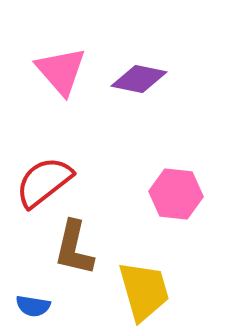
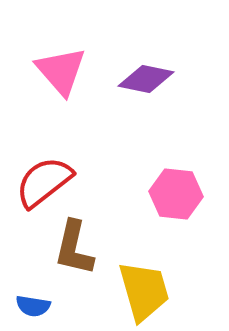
purple diamond: moved 7 px right
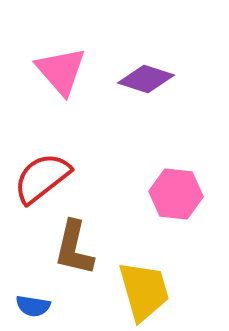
purple diamond: rotated 6 degrees clockwise
red semicircle: moved 2 px left, 4 px up
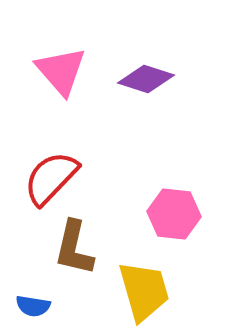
red semicircle: moved 9 px right; rotated 8 degrees counterclockwise
pink hexagon: moved 2 px left, 20 px down
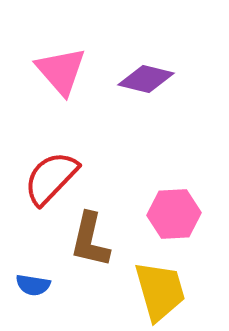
purple diamond: rotated 4 degrees counterclockwise
pink hexagon: rotated 9 degrees counterclockwise
brown L-shape: moved 16 px right, 8 px up
yellow trapezoid: moved 16 px right
blue semicircle: moved 21 px up
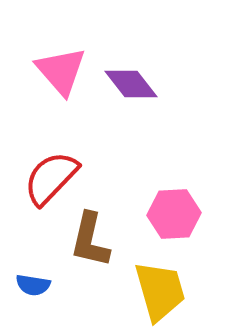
purple diamond: moved 15 px left, 5 px down; rotated 38 degrees clockwise
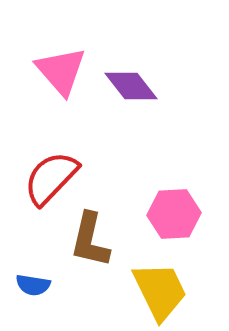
purple diamond: moved 2 px down
yellow trapezoid: rotated 10 degrees counterclockwise
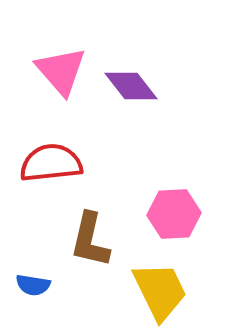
red semicircle: moved 15 px up; rotated 40 degrees clockwise
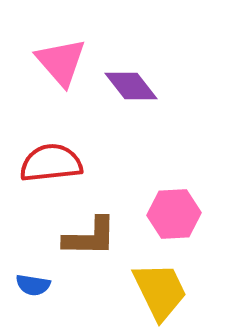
pink triangle: moved 9 px up
brown L-shape: moved 3 px up; rotated 102 degrees counterclockwise
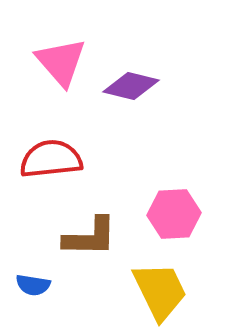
purple diamond: rotated 38 degrees counterclockwise
red semicircle: moved 4 px up
